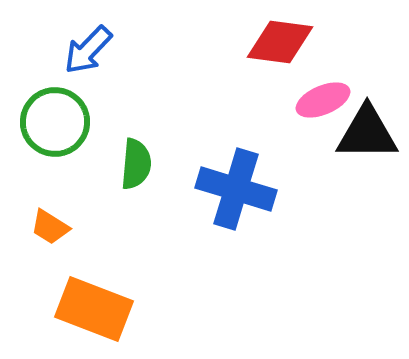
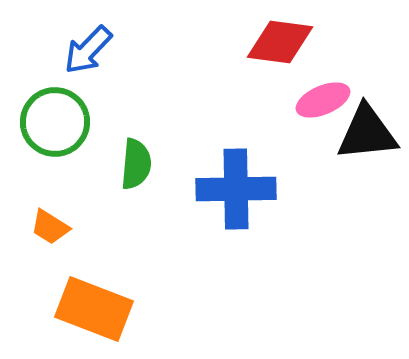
black triangle: rotated 6 degrees counterclockwise
blue cross: rotated 18 degrees counterclockwise
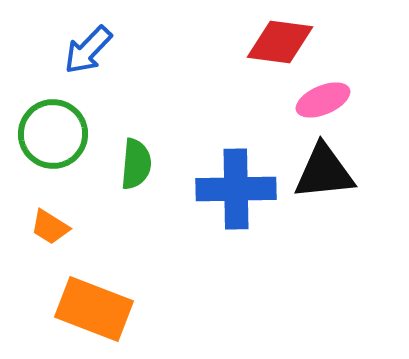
green circle: moved 2 px left, 12 px down
black triangle: moved 43 px left, 39 px down
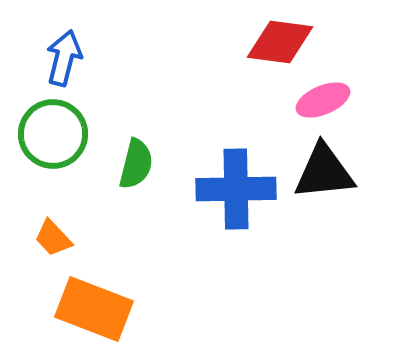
blue arrow: moved 24 px left, 8 px down; rotated 150 degrees clockwise
green semicircle: rotated 9 degrees clockwise
orange trapezoid: moved 3 px right, 11 px down; rotated 15 degrees clockwise
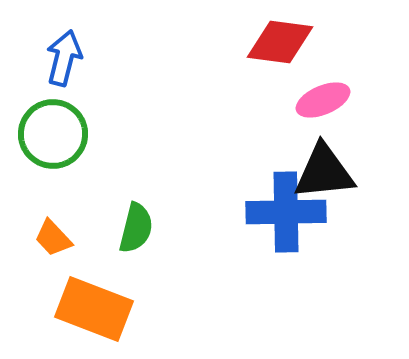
green semicircle: moved 64 px down
blue cross: moved 50 px right, 23 px down
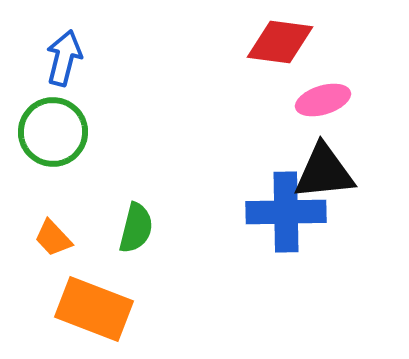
pink ellipse: rotated 6 degrees clockwise
green circle: moved 2 px up
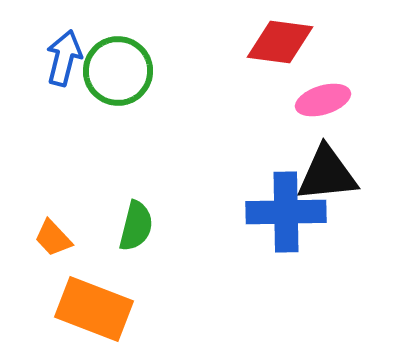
green circle: moved 65 px right, 61 px up
black triangle: moved 3 px right, 2 px down
green semicircle: moved 2 px up
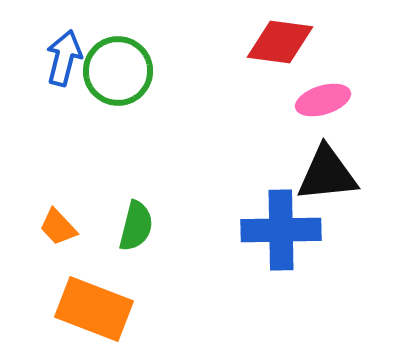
blue cross: moved 5 px left, 18 px down
orange trapezoid: moved 5 px right, 11 px up
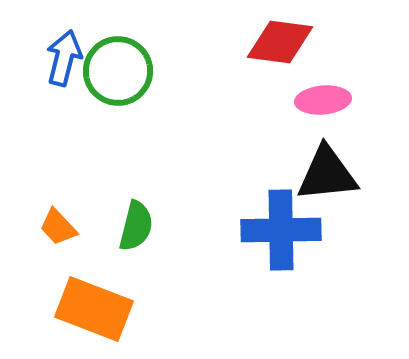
pink ellipse: rotated 12 degrees clockwise
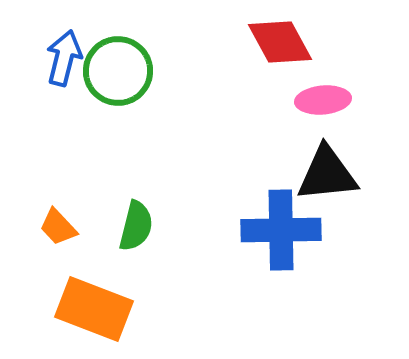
red diamond: rotated 54 degrees clockwise
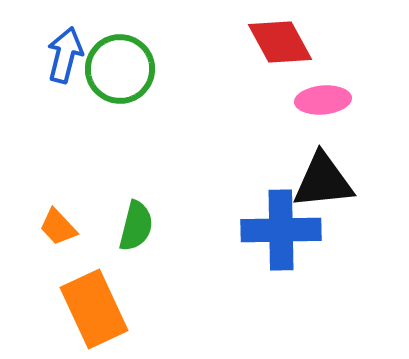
blue arrow: moved 1 px right, 3 px up
green circle: moved 2 px right, 2 px up
black triangle: moved 4 px left, 7 px down
orange rectangle: rotated 44 degrees clockwise
